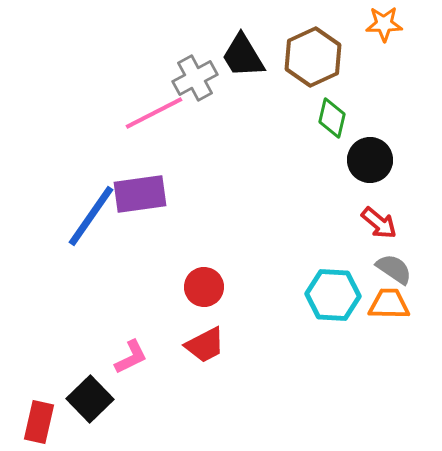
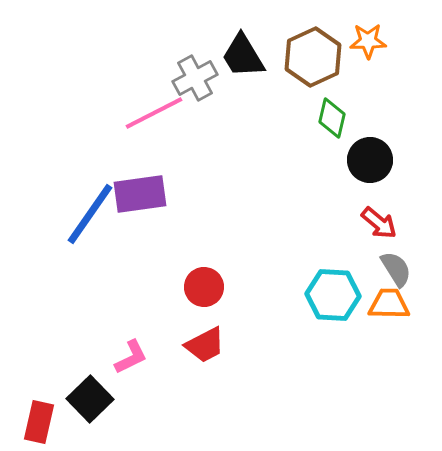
orange star: moved 16 px left, 17 px down
blue line: moved 1 px left, 2 px up
gray semicircle: moved 2 px right; rotated 24 degrees clockwise
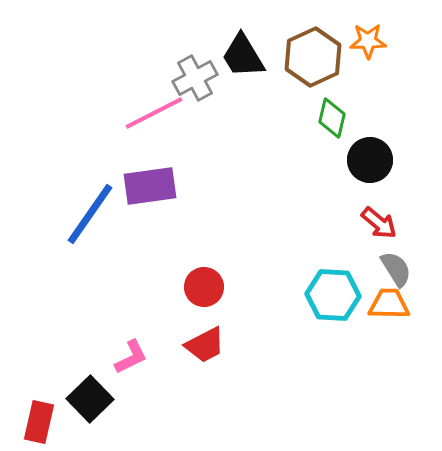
purple rectangle: moved 10 px right, 8 px up
